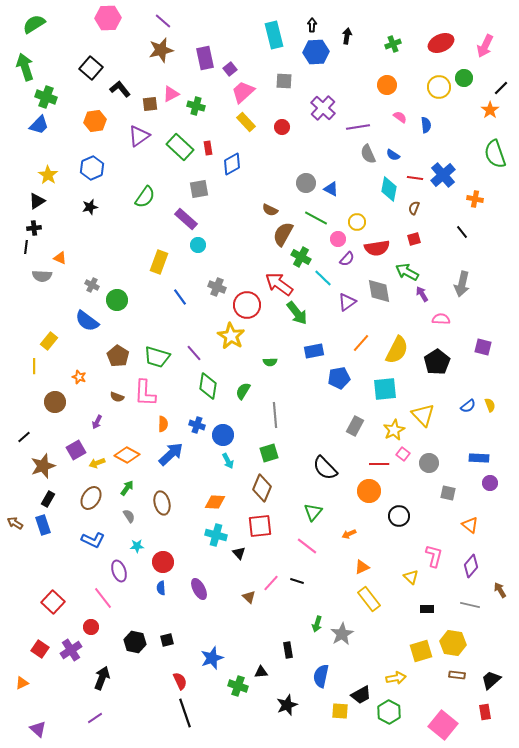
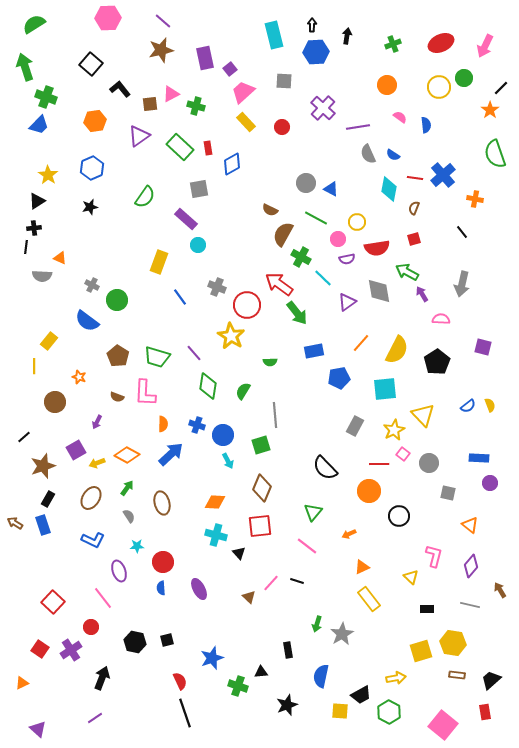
black square at (91, 68): moved 4 px up
purple semicircle at (347, 259): rotated 35 degrees clockwise
green square at (269, 453): moved 8 px left, 8 px up
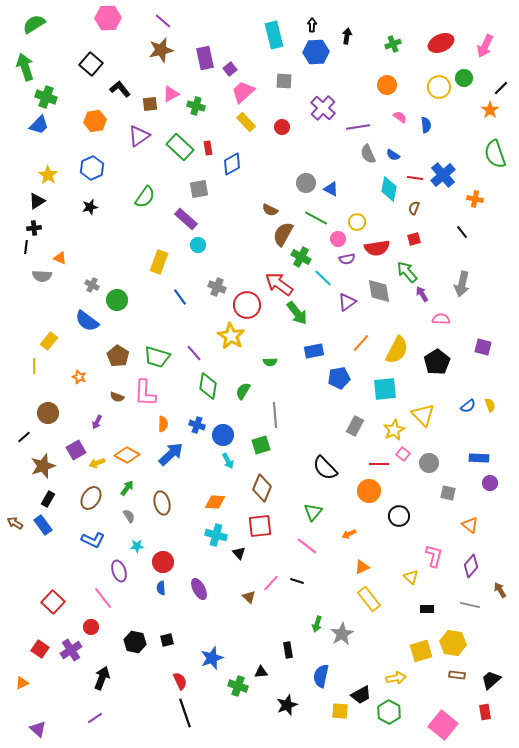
green arrow at (407, 272): rotated 20 degrees clockwise
brown circle at (55, 402): moved 7 px left, 11 px down
blue rectangle at (43, 525): rotated 18 degrees counterclockwise
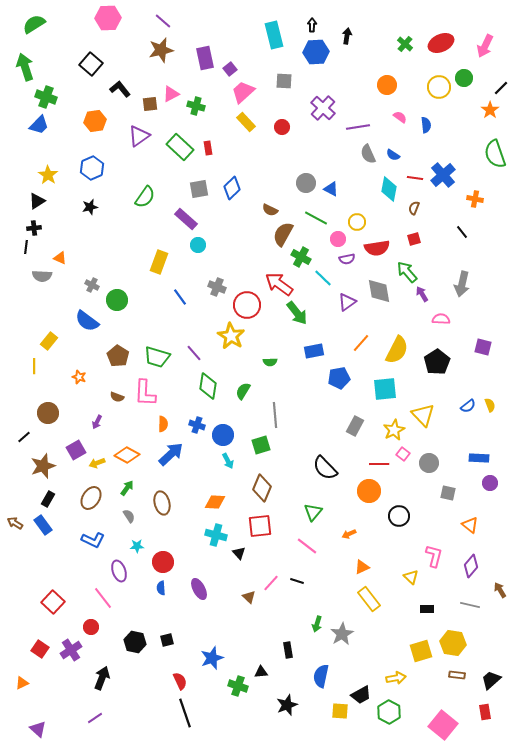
green cross at (393, 44): moved 12 px right; rotated 28 degrees counterclockwise
blue diamond at (232, 164): moved 24 px down; rotated 15 degrees counterclockwise
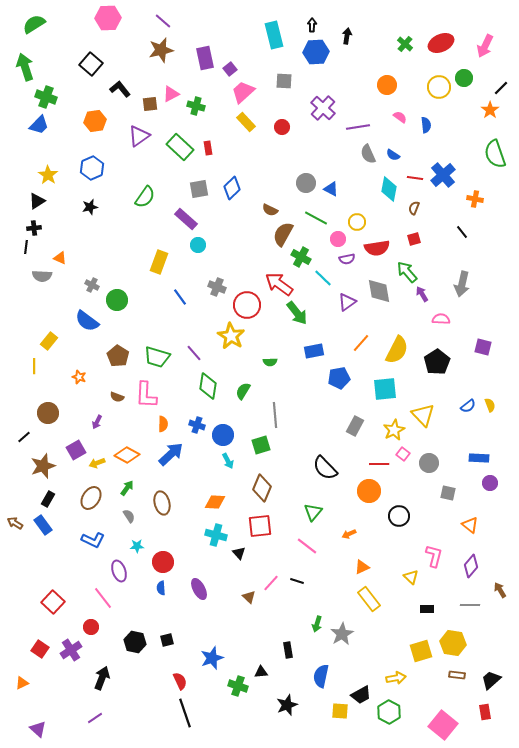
pink L-shape at (145, 393): moved 1 px right, 2 px down
gray line at (470, 605): rotated 12 degrees counterclockwise
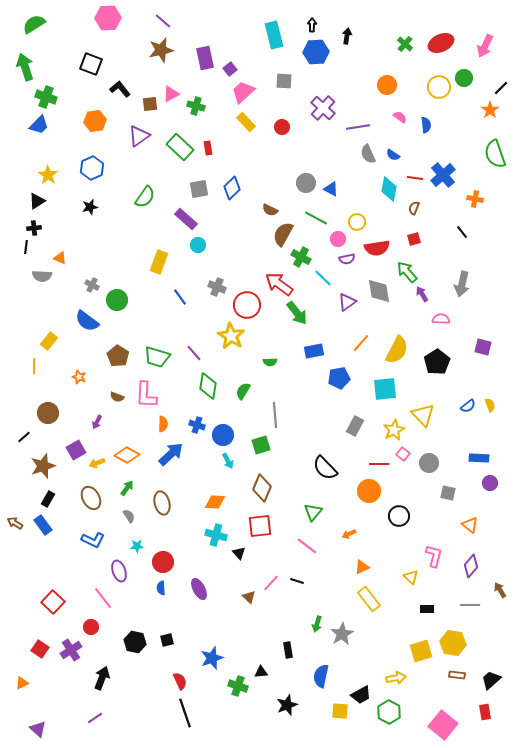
black square at (91, 64): rotated 20 degrees counterclockwise
brown ellipse at (91, 498): rotated 60 degrees counterclockwise
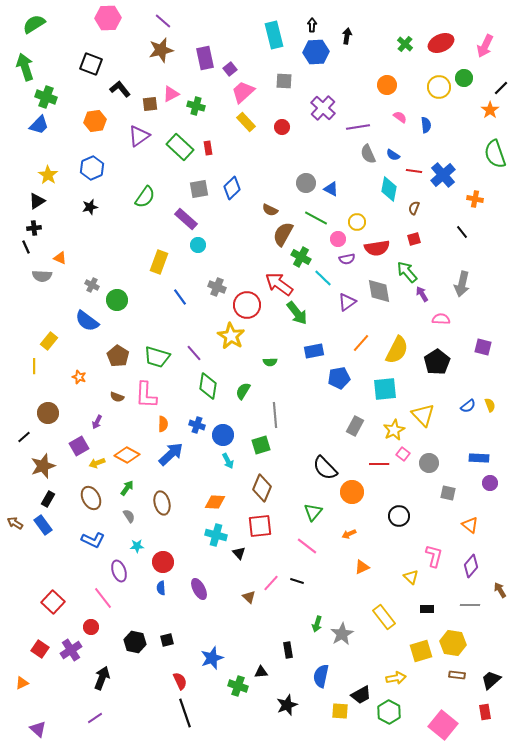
red line at (415, 178): moved 1 px left, 7 px up
black line at (26, 247): rotated 32 degrees counterclockwise
purple square at (76, 450): moved 3 px right, 4 px up
orange circle at (369, 491): moved 17 px left, 1 px down
yellow rectangle at (369, 599): moved 15 px right, 18 px down
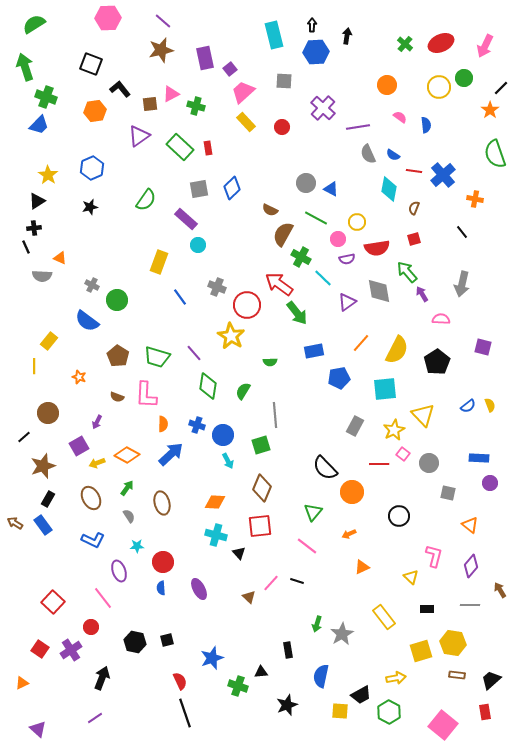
orange hexagon at (95, 121): moved 10 px up
green semicircle at (145, 197): moved 1 px right, 3 px down
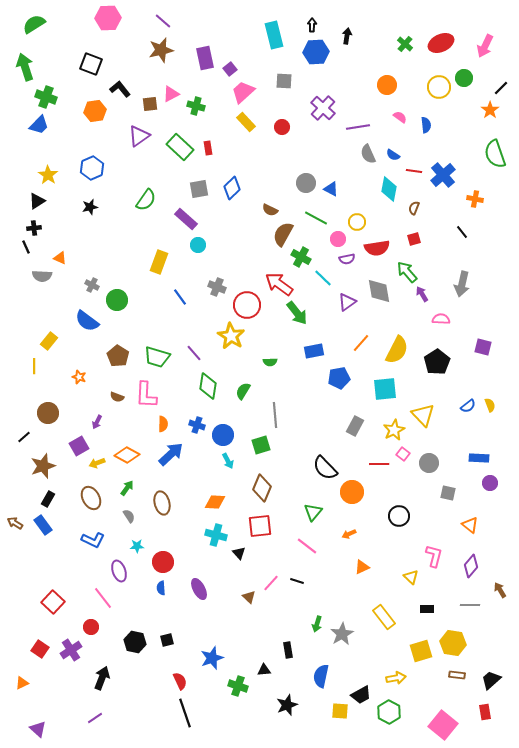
black triangle at (261, 672): moved 3 px right, 2 px up
